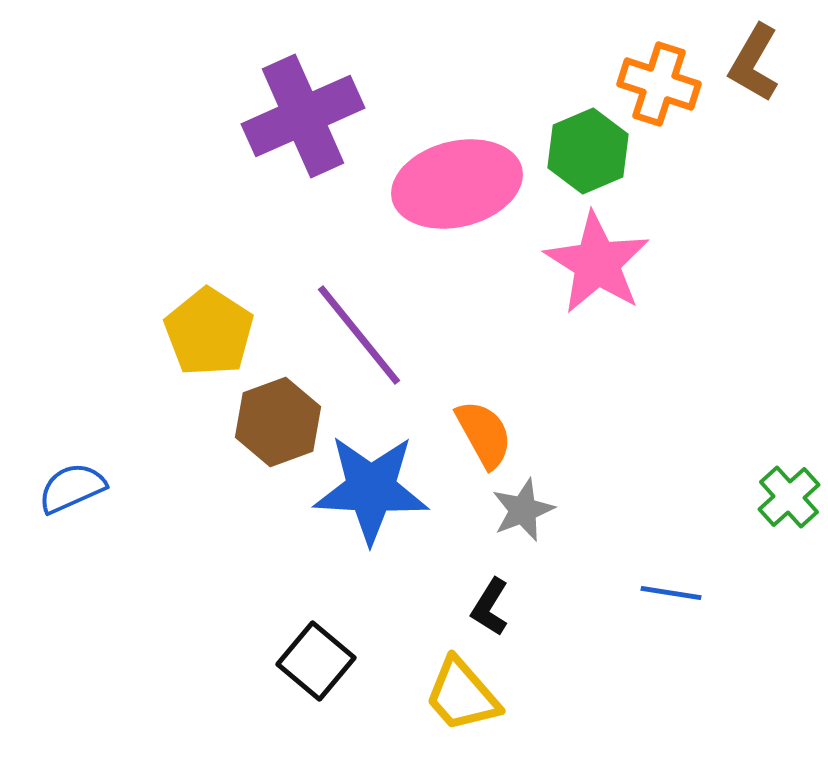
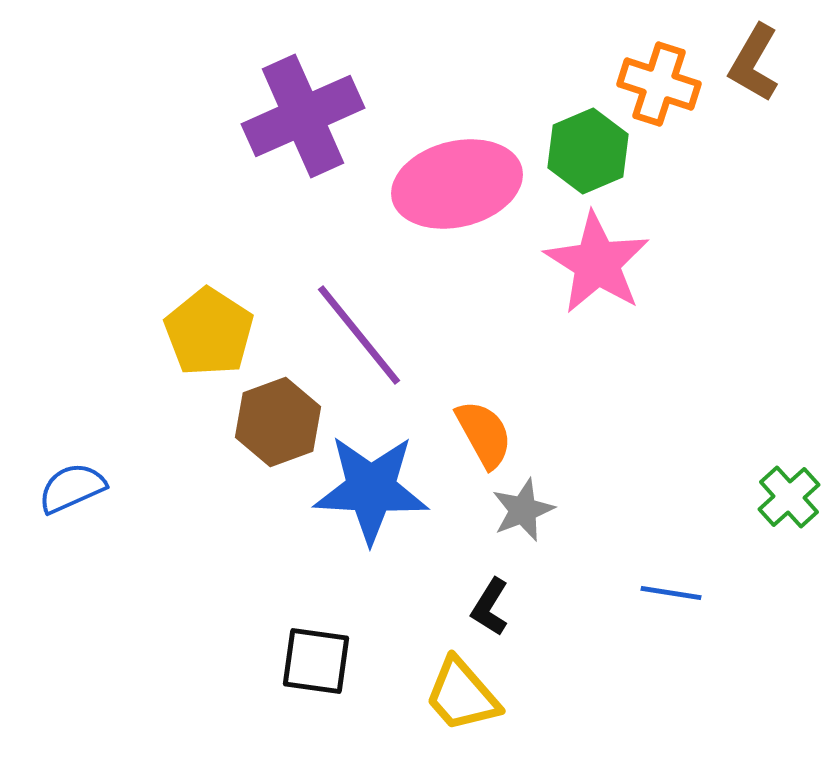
black square: rotated 32 degrees counterclockwise
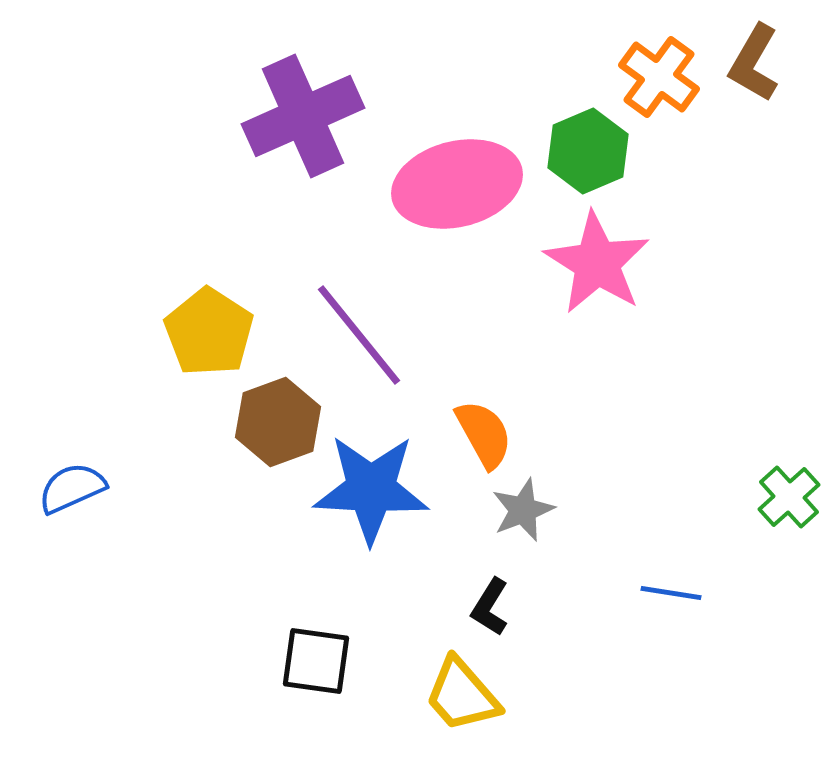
orange cross: moved 7 px up; rotated 18 degrees clockwise
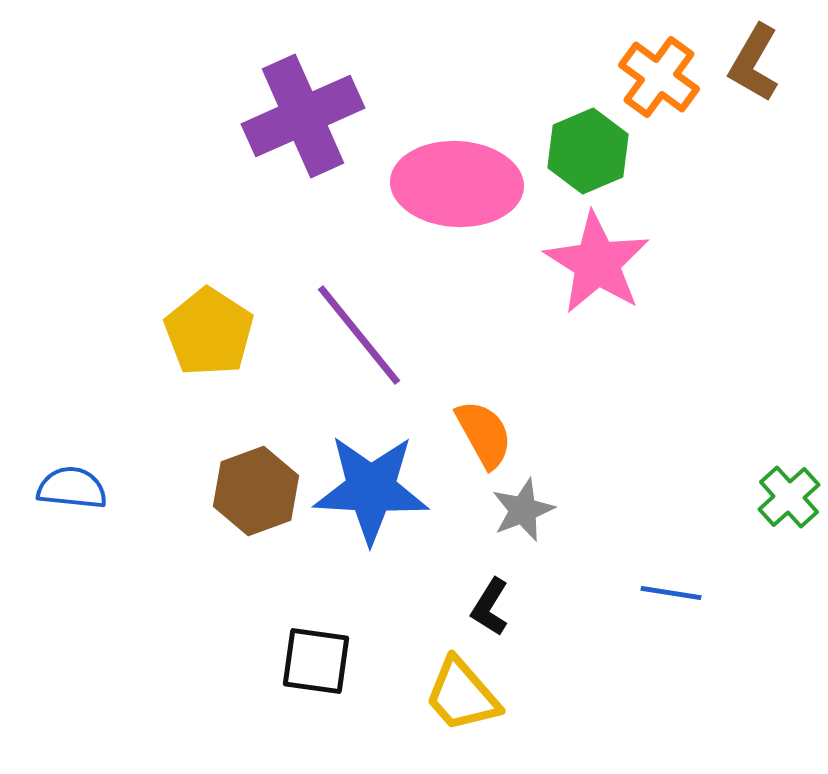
pink ellipse: rotated 17 degrees clockwise
brown hexagon: moved 22 px left, 69 px down
blue semicircle: rotated 30 degrees clockwise
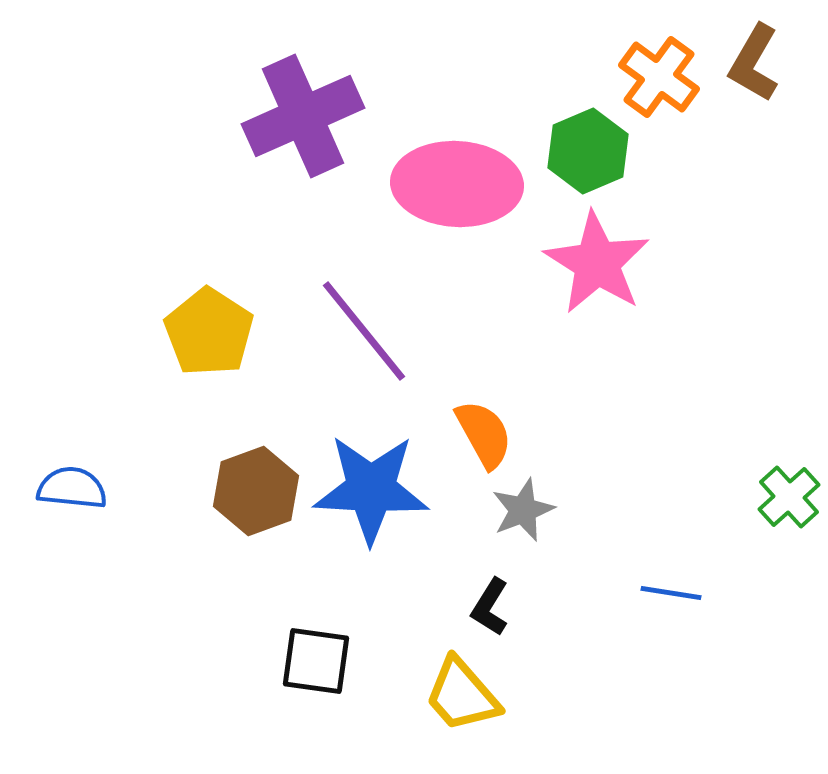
purple line: moved 5 px right, 4 px up
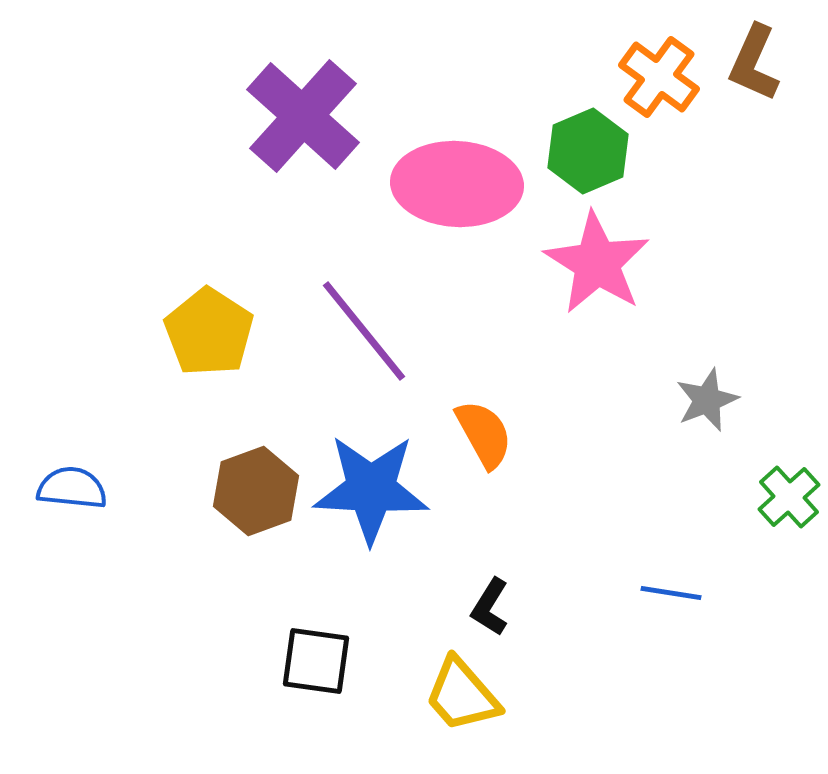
brown L-shape: rotated 6 degrees counterclockwise
purple cross: rotated 24 degrees counterclockwise
gray star: moved 184 px right, 110 px up
